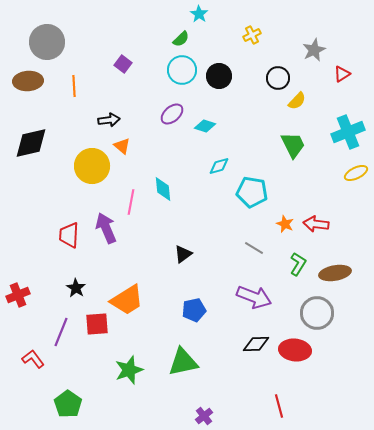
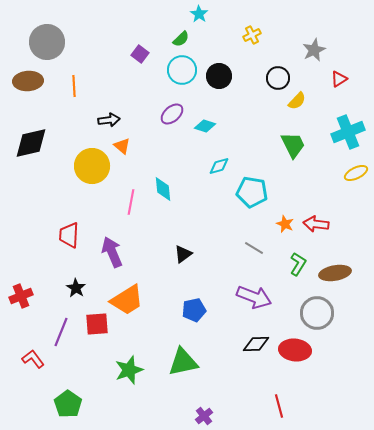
purple square at (123, 64): moved 17 px right, 10 px up
red triangle at (342, 74): moved 3 px left, 5 px down
purple arrow at (106, 228): moved 6 px right, 24 px down
red cross at (18, 295): moved 3 px right, 1 px down
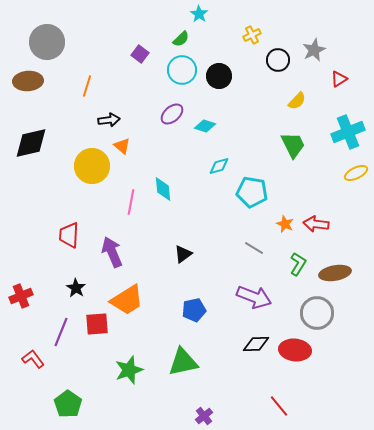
black circle at (278, 78): moved 18 px up
orange line at (74, 86): moved 13 px right; rotated 20 degrees clockwise
red line at (279, 406): rotated 25 degrees counterclockwise
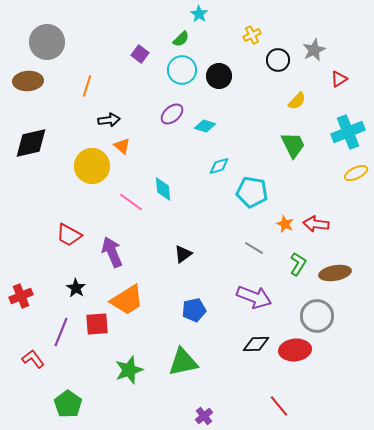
pink line at (131, 202): rotated 65 degrees counterclockwise
red trapezoid at (69, 235): rotated 64 degrees counterclockwise
gray circle at (317, 313): moved 3 px down
red ellipse at (295, 350): rotated 12 degrees counterclockwise
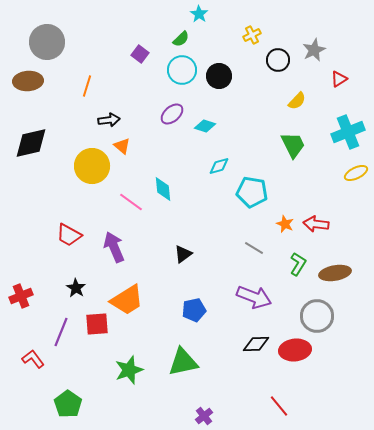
purple arrow at (112, 252): moved 2 px right, 5 px up
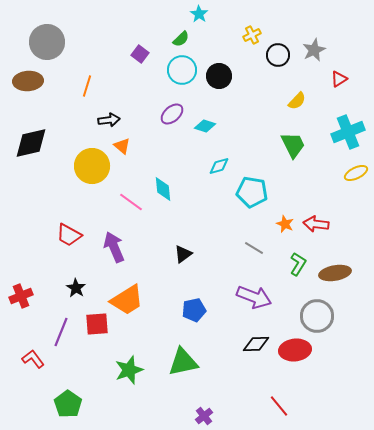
black circle at (278, 60): moved 5 px up
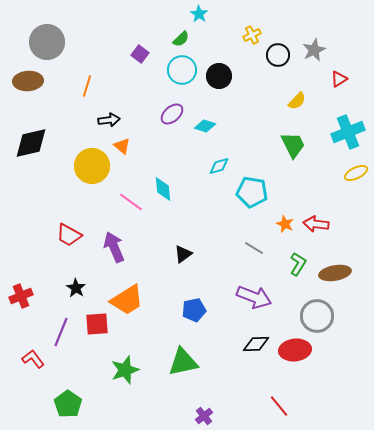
green star at (129, 370): moved 4 px left
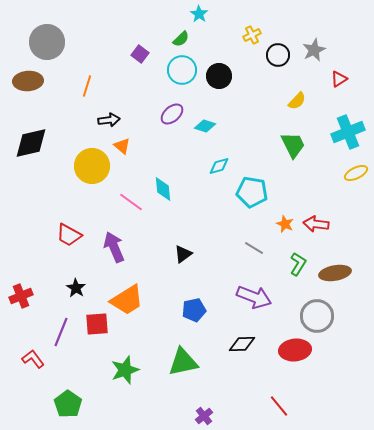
black diamond at (256, 344): moved 14 px left
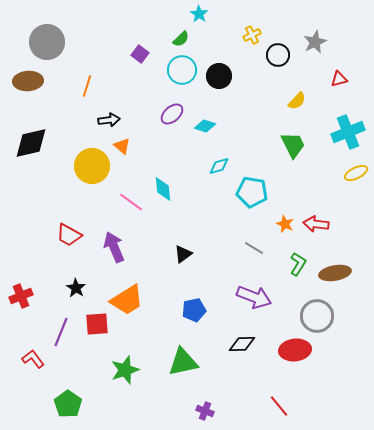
gray star at (314, 50): moved 1 px right, 8 px up
red triangle at (339, 79): rotated 18 degrees clockwise
purple cross at (204, 416): moved 1 px right, 5 px up; rotated 30 degrees counterclockwise
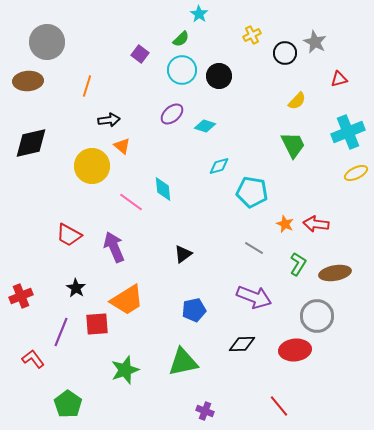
gray star at (315, 42): rotated 20 degrees counterclockwise
black circle at (278, 55): moved 7 px right, 2 px up
